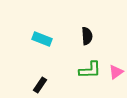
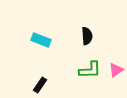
cyan rectangle: moved 1 px left, 1 px down
pink triangle: moved 2 px up
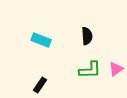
pink triangle: moved 1 px up
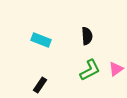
green L-shape: rotated 25 degrees counterclockwise
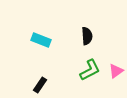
pink triangle: moved 2 px down
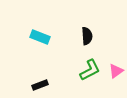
cyan rectangle: moved 1 px left, 3 px up
black rectangle: rotated 35 degrees clockwise
